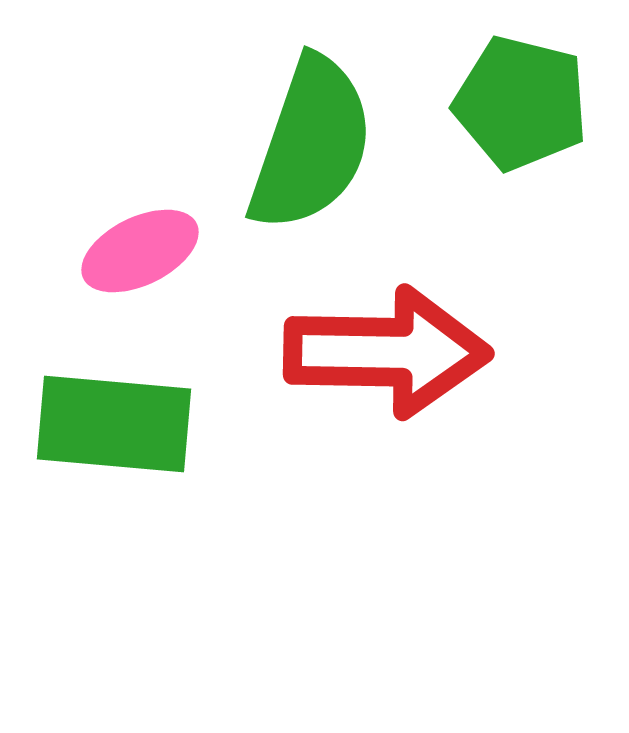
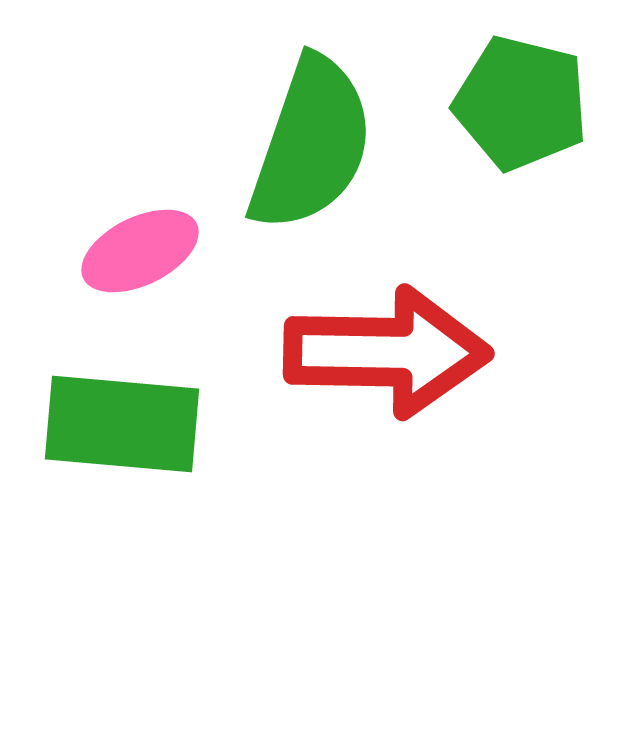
green rectangle: moved 8 px right
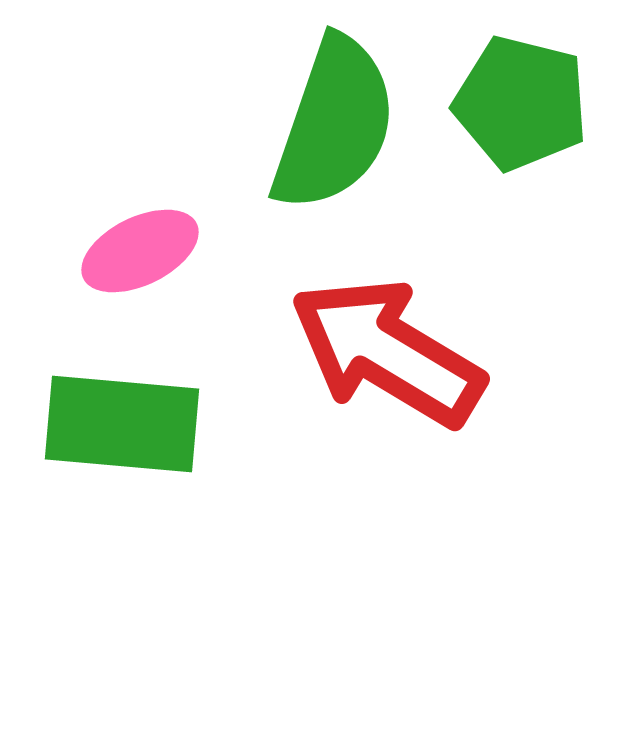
green semicircle: moved 23 px right, 20 px up
red arrow: rotated 150 degrees counterclockwise
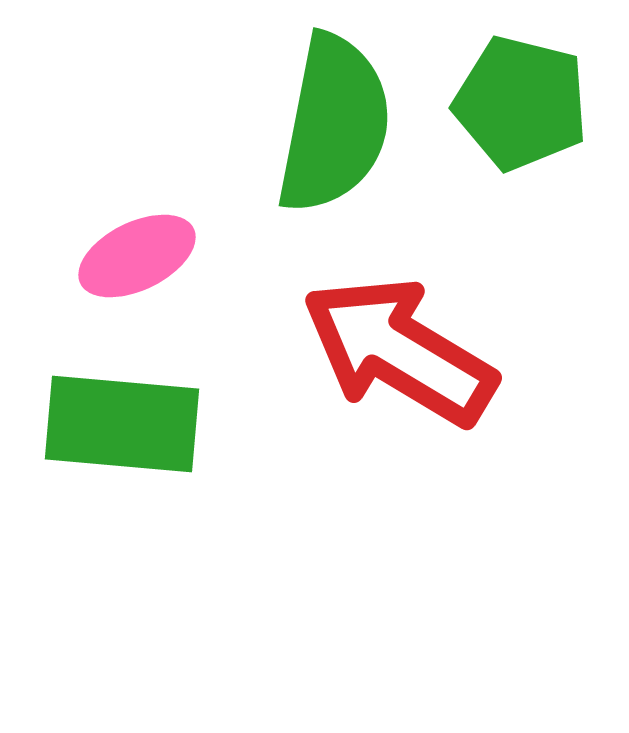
green semicircle: rotated 8 degrees counterclockwise
pink ellipse: moved 3 px left, 5 px down
red arrow: moved 12 px right, 1 px up
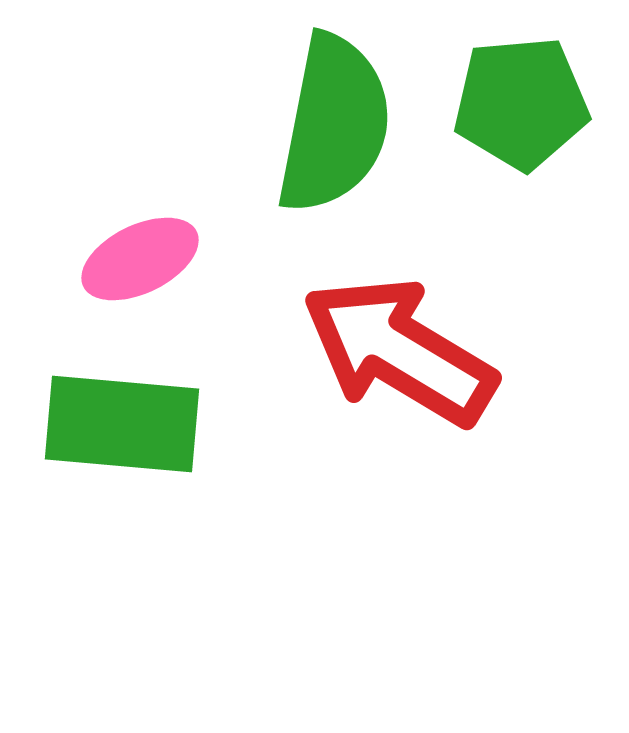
green pentagon: rotated 19 degrees counterclockwise
pink ellipse: moved 3 px right, 3 px down
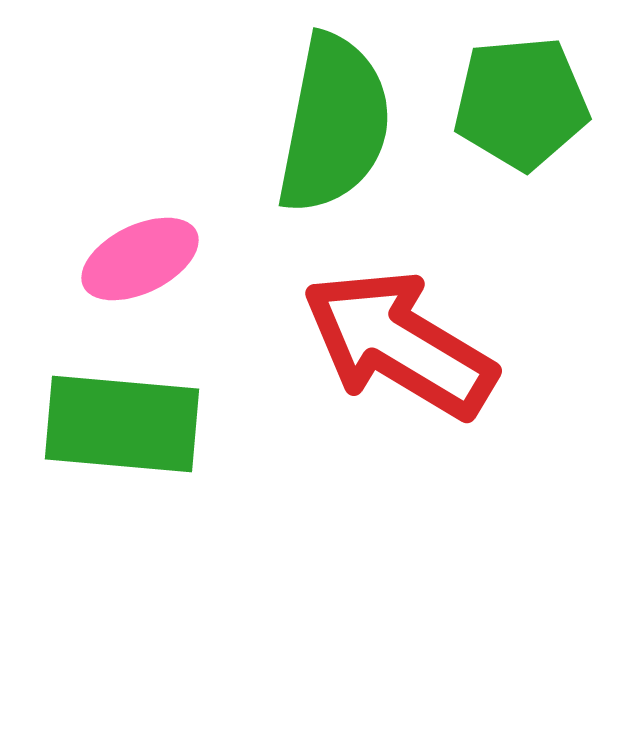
red arrow: moved 7 px up
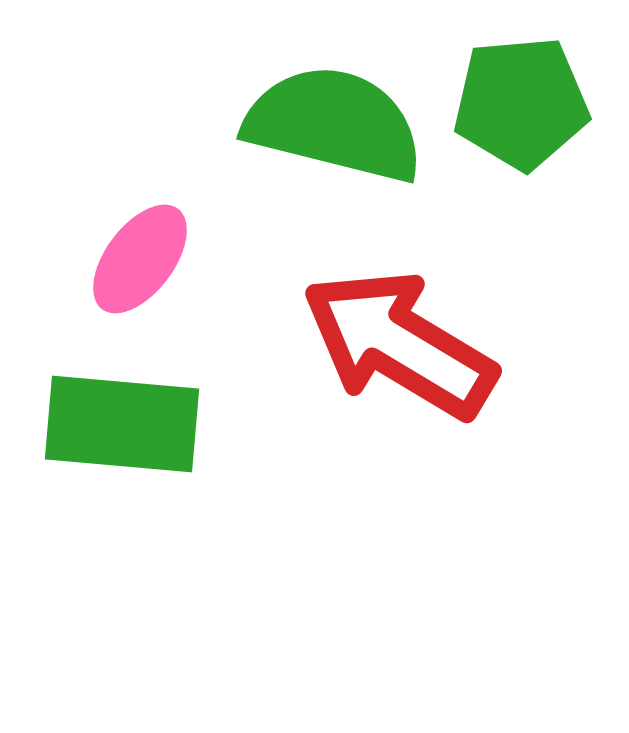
green semicircle: rotated 87 degrees counterclockwise
pink ellipse: rotated 27 degrees counterclockwise
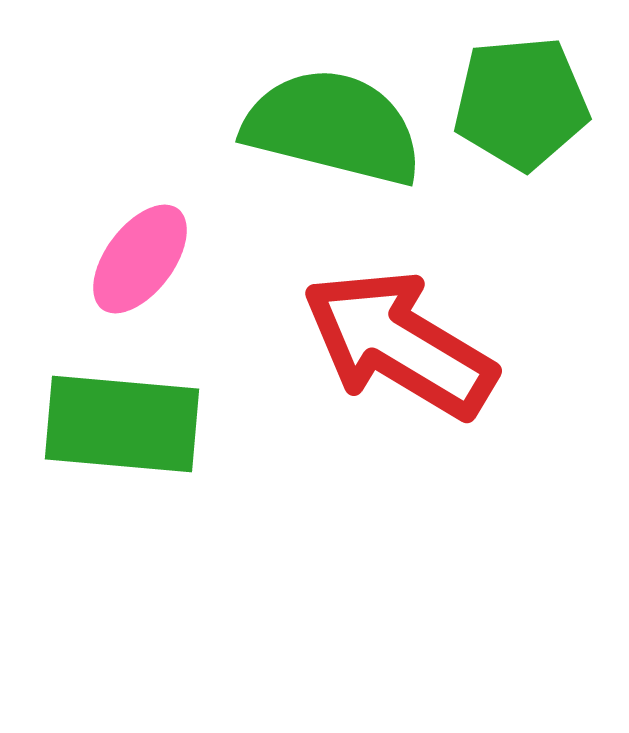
green semicircle: moved 1 px left, 3 px down
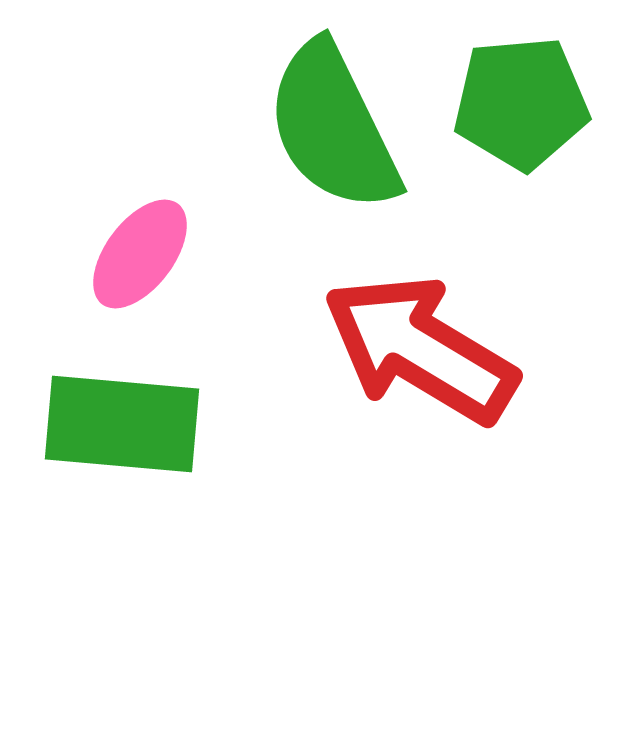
green semicircle: rotated 130 degrees counterclockwise
pink ellipse: moved 5 px up
red arrow: moved 21 px right, 5 px down
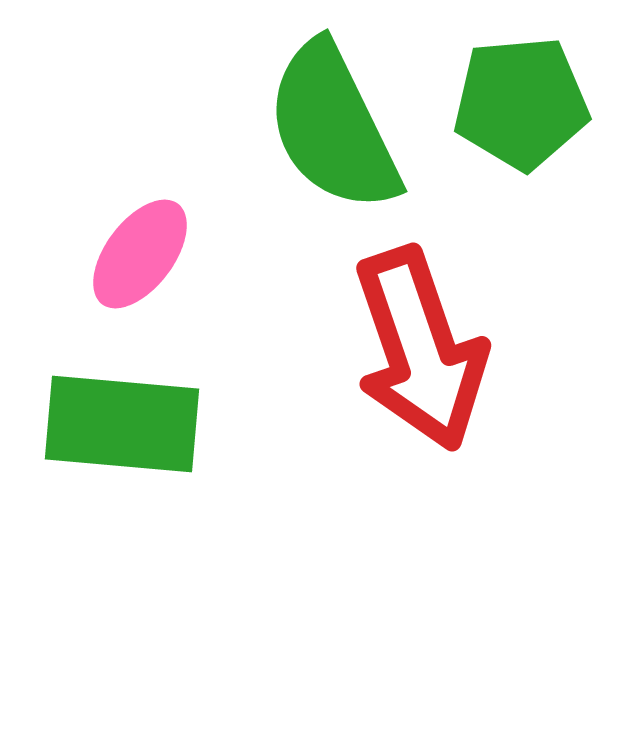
red arrow: rotated 140 degrees counterclockwise
